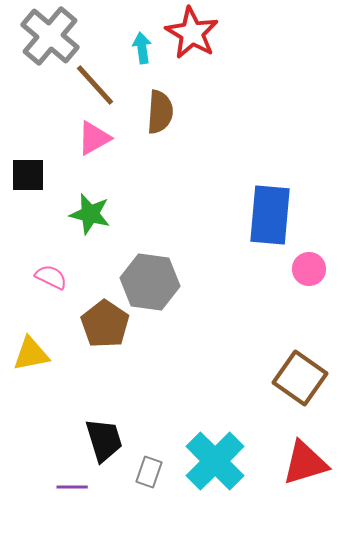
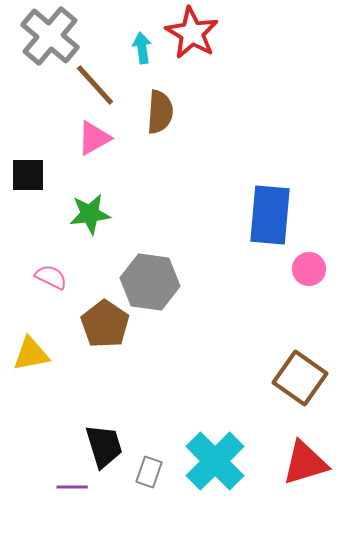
green star: rotated 21 degrees counterclockwise
black trapezoid: moved 6 px down
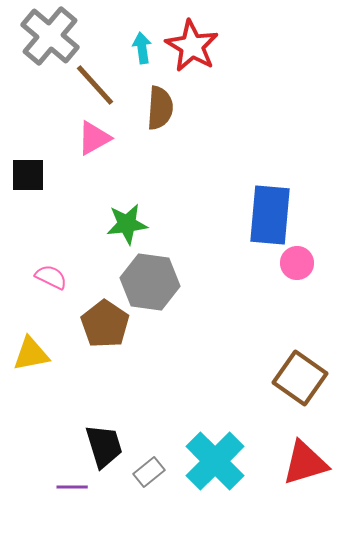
red star: moved 13 px down
brown semicircle: moved 4 px up
green star: moved 37 px right, 10 px down
pink circle: moved 12 px left, 6 px up
gray rectangle: rotated 32 degrees clockwise
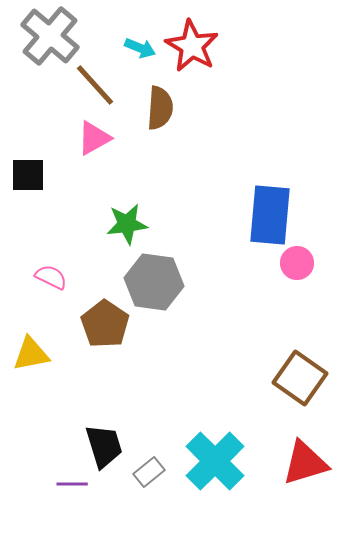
cyan arrow: moved 2 px left; rotated 120 degrees clockwise
gray hexagon: moved 4 px right
purple line: moved 3 px up
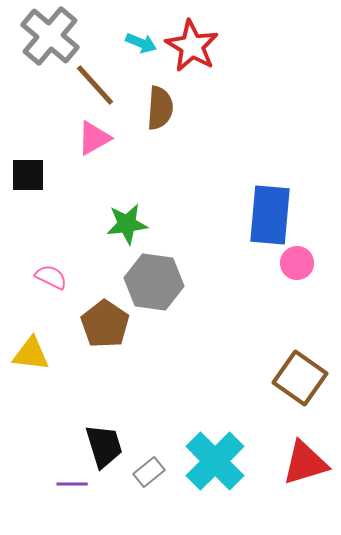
cyan arrow: moved 1 px right, 5 px up
yellow triangle: rotated 18 degrees clockwise
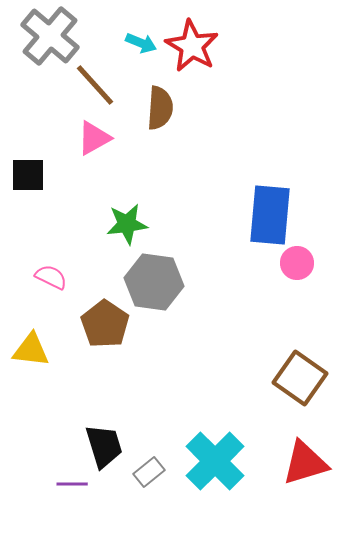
yellow triangle: moved 4 px up
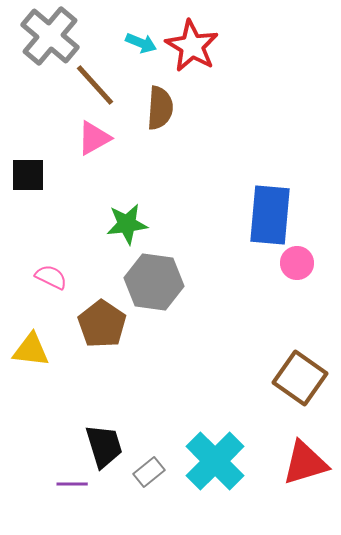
brown pentagon: moved 3 px left
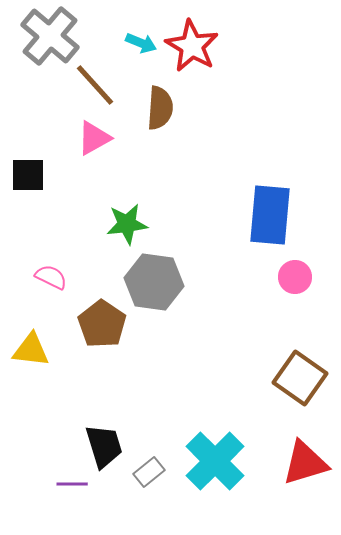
pink circle: moved 2 px left, 14 px down
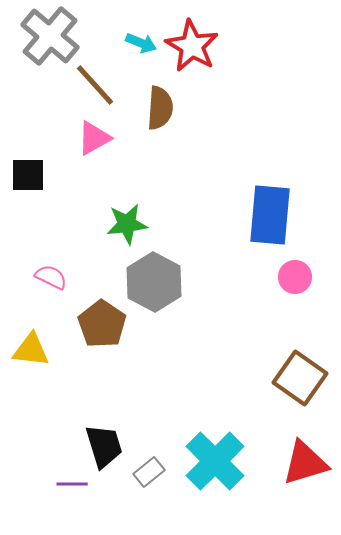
gray hexagon: rotated 20 degrees clockwise
